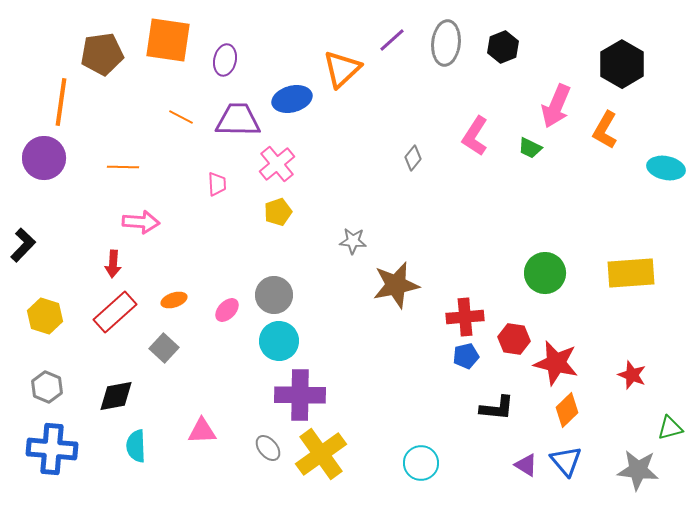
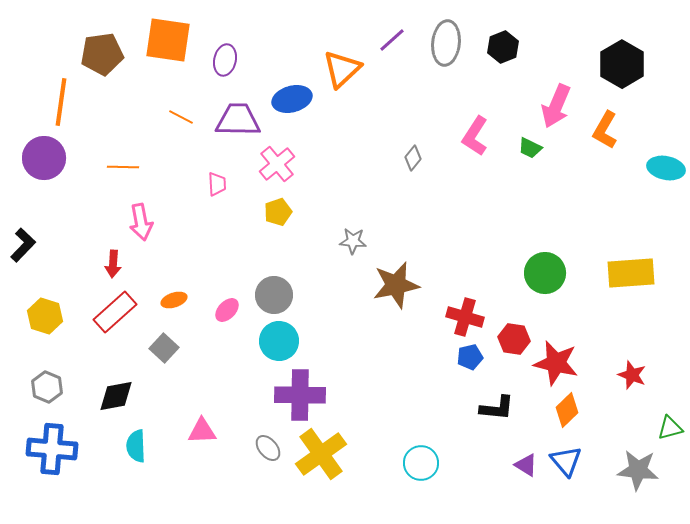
pink arrow at (141, 222): rotated 75 degrees clockwise
red cross at (465, 317): rotated 21 degrees clockwise
blue pentagon at (466, 356): moved 4 px right, 1 px down
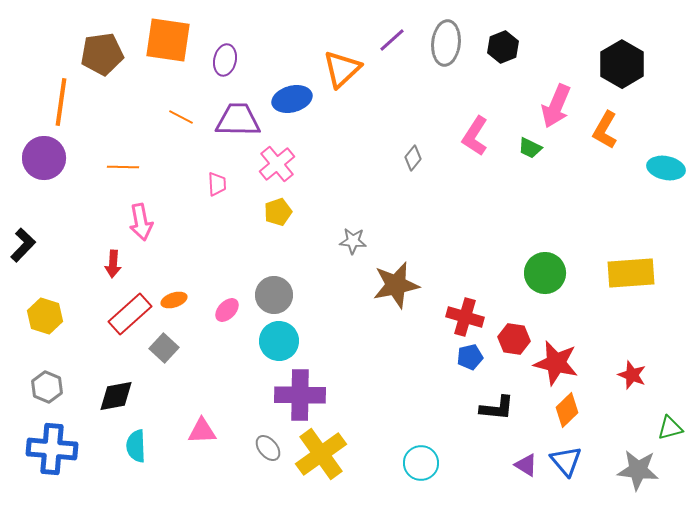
red rectangle at (115, 312): moved 15 px right, 2 px down
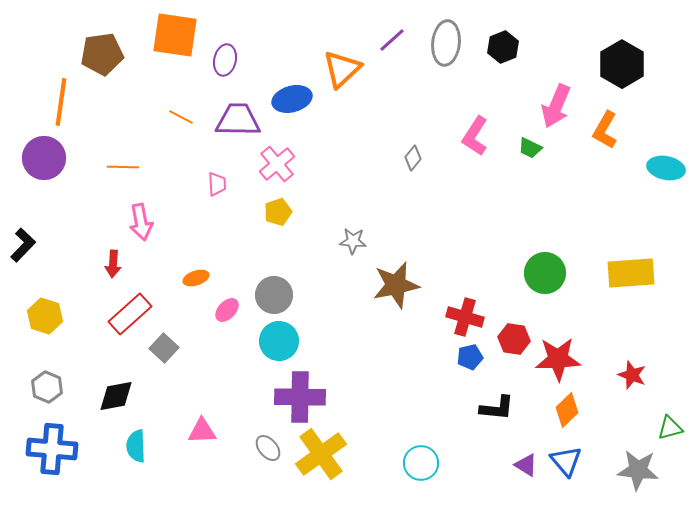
orange square at (168, 40): moved 7 px right, 5 px up
orange ellipse at (174, 300): moved 22 px right, 22 px up
red star at (556, 363): moved 2 px right, 4 px up; rotated 15 degrees counterclockwise
purple cross at (300, 395): moved 2 px down
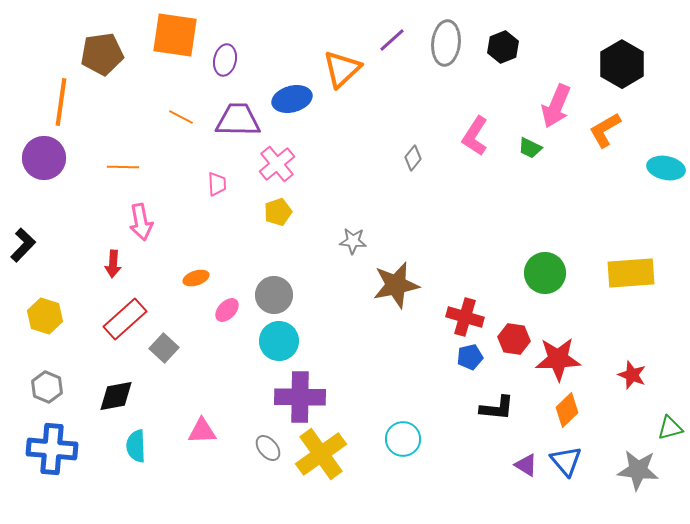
orange L-shape at (605, 130): rotated 30 degrees clockwise
red rectangle at (130, 314): moved 5 px left, 5 px down
cyan circle at (421, 463): moved 18 px left, 24 px up
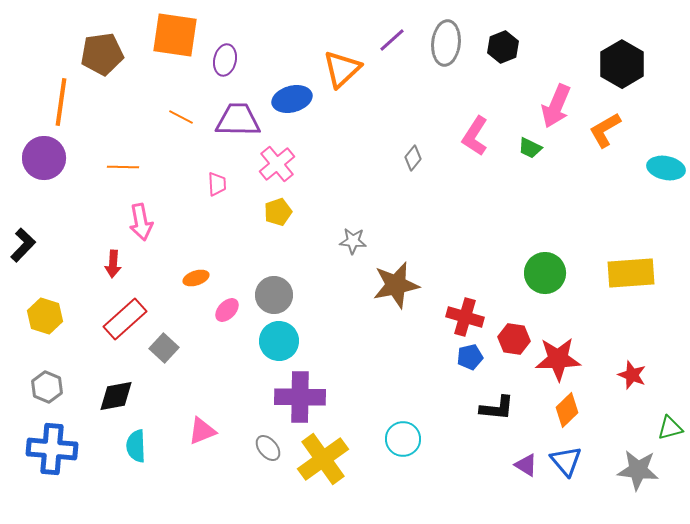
pink triangle at (202, 431): rotated 20 degrees counterclockwise
yellow cross at (321, 454): moved 2 px right, 5 px down
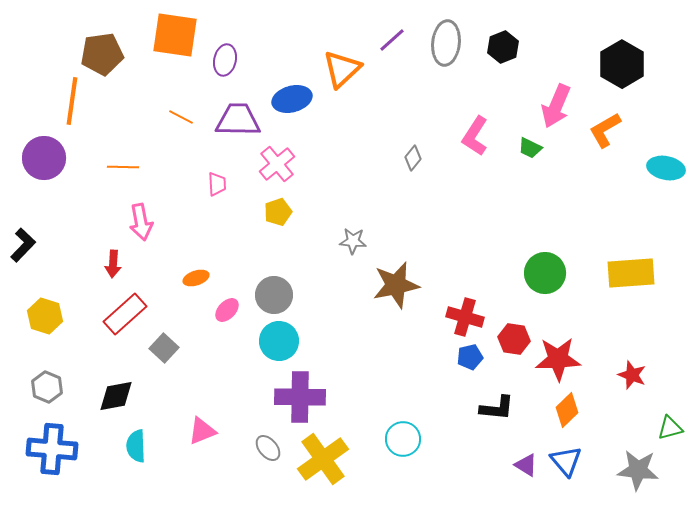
orange line at (61, 102): moved 11 px right, 1 px up
red rectangle at (125, 319): moved 5 px up
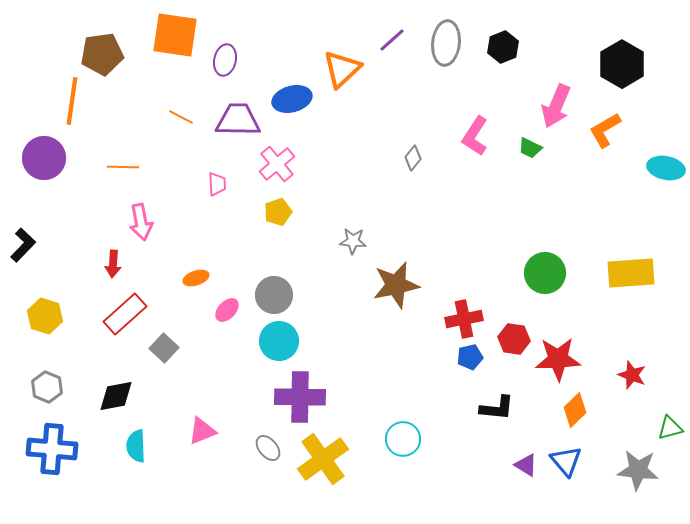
red cross at (465, 317): moved 1 px left, 2 px down; rotated 27 degrees counterclockwise
orange diamond at (567, 410): moved 8 px right
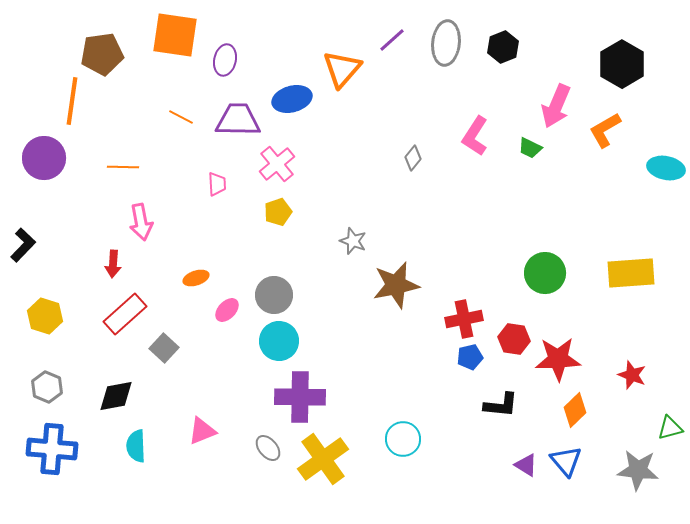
orange triangle at (342, 69): rotated 6 degrees counterclockwise
gray star at (353, 241): rotated 16 degrees clockwise
black L-shape at (497, 408): moved 4 px right, 3 px up
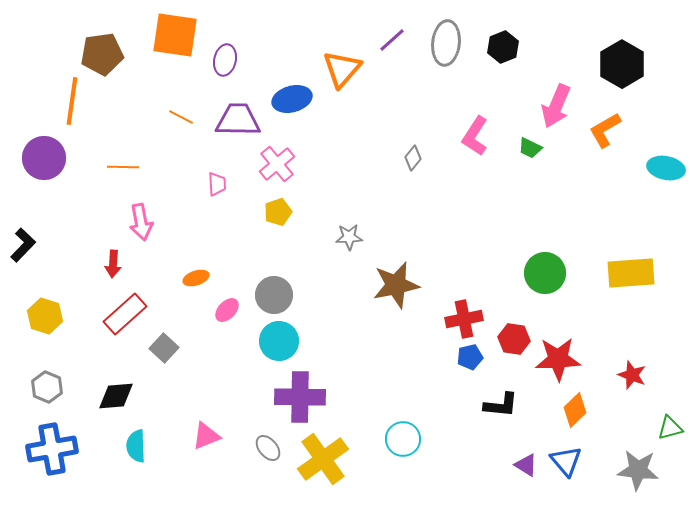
gray star at (353, 241): moved 4 px left, 4 px up; rotated 24 degrees counterclockwise
black diamond at (116, 396): rotated 6 degrees clockwise
pink triangle at (202, 431): moved 4 px right, 5 px down
blue cross at (52, 449): rotated 15 degrees counterclockwise
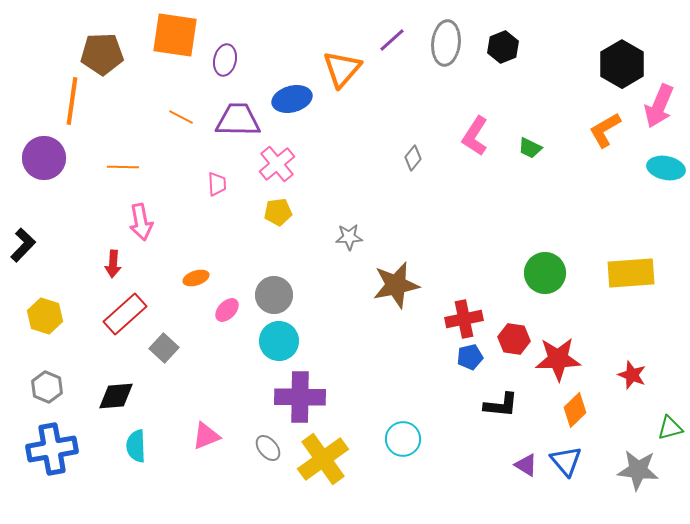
brown pentagon at (102, 54): rotated 6 degrees clockwise
pink arrow at (556, 106): moved 103 px right
yellow pentagon at (278, 212): rotated 12 degrees clockwise
